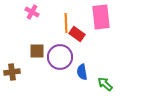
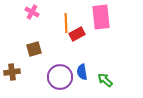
red rectangle: rotated 63 degrees counterclockwise
brown square: moved 3 px left, 2 px up; rotated 14 degrees counterclockwise
purple circle: moved 20 px down
green arrow: moved 4 px up
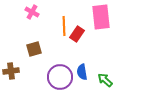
orange line: moved 2 px left, 3 px down
red rectangle: rotated 28 degrees counterclockwise
brown cross: moved 1 px left, 1 px up
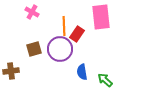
purple circle: moved 28 px up
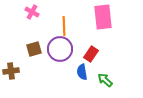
pink rectangle: moved 2 px right
red rectangle: moved 14 px right, 20 px down
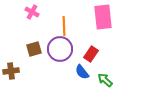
blue semicircle: rotated 28 degrees counterclockwise
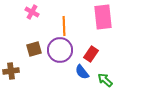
purple circle: moved 1 px down
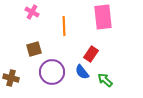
purple circle: moved 8 px left, 22 px down
brown cross: moved 7 px down; rotated 21 degrees clockwise
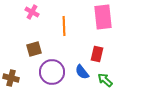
red rectangle: moved 6 px right; rotated 21 degrees counterclockwise
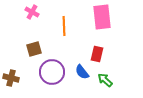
pink rectangle: moved 1 px left
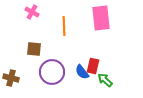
pink rectangle: moved 1 px left, 1 px down
brown square: rotated 21 degrees clockwise
red rectangle: moved 4 px left, 12 px down
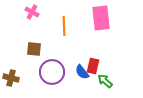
green arrow: moved 1 px down
